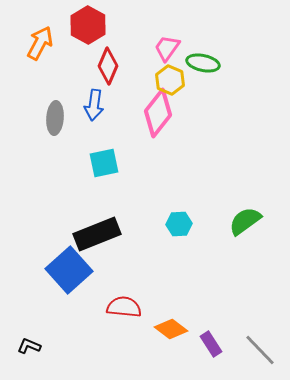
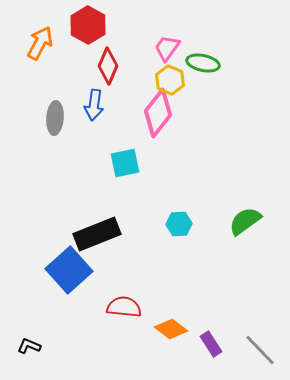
cyan square: moved 21 px right
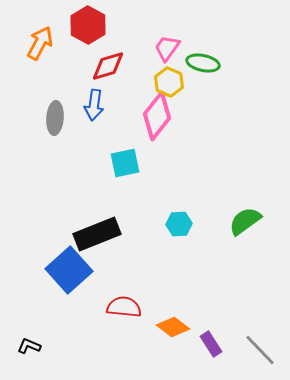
red diamond: rotated 51 degrees clockwise
yellow hexagon: moved 1 px left, 2 px down
pink diamond: moved 1 px left, 3 px down
orange diamond: moved 2 px right, 2 px up
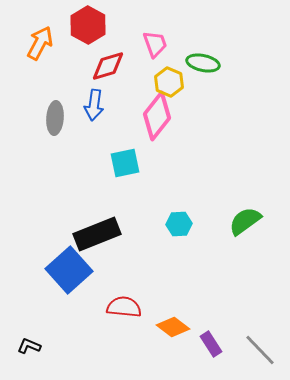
pink trapezoid: moved 12 px left, 4 px up; rotated 124 degrees clockwise
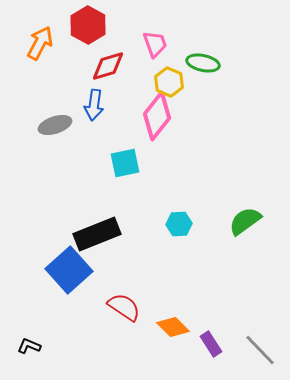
gray ellipse: moved 7 px down; rotated 68 degrees clockwise
red semicircle: rotated 28 degrees clockwise
orange diamond: rotated 8 degrees clockwise
